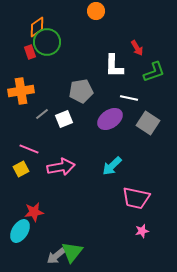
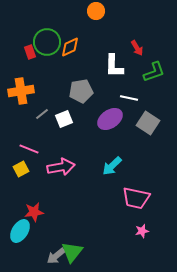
orange diamond: moved 33 px right, 20 px down; rotated 10 degrees clockwise
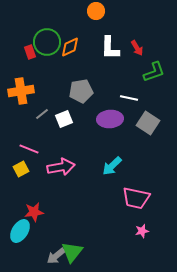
white L-shape: moved 4 px left, 18 px up
purple ellipse: rotated 30 degrees clockwise
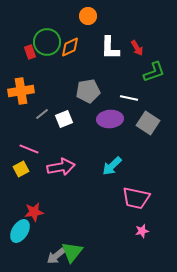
orange circle: moved 8 px left, 5 px down
gray pentagon: moved 7 px right
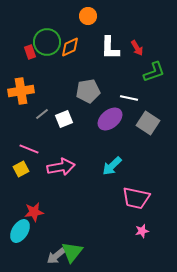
purple ellipse: rotated 35 degrees counterclockwise
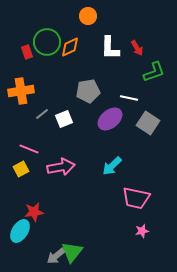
red rectangle: moved 3 px left
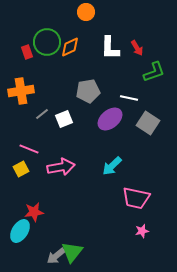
orange circle: moved 2 px left, 4 px up
